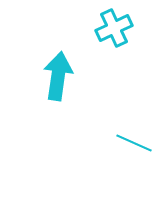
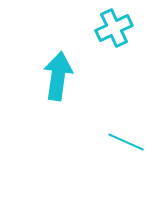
cyan line: moved 8 px left, 1 px up
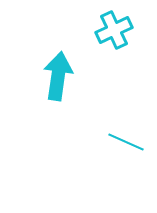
cyan cross: moved 2 px down
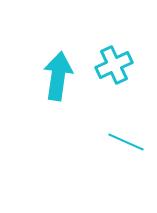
cyan cross: moved 35 px down
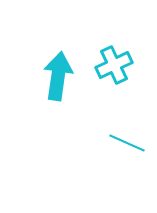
cyan line: moved 1 px right, 1 px down
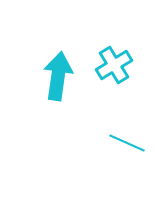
cyan cross: rotated 6 degrees counterclockwise
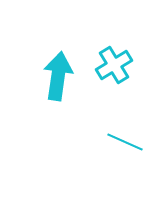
cyan line: moved 2 px left, 1 px up
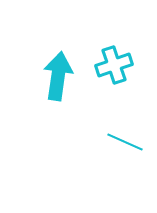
cyan cross: rotated 12 degrees clockwise
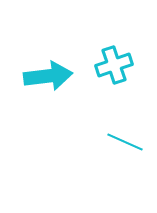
cyan arrow: moved 10 px left; rotated 75 degrees clockwise
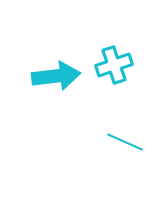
cyan arrow: moved 8 px right
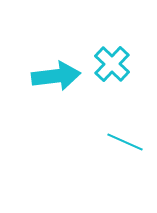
cyan cross: moved 2 px left, 1 px up; rotated 27 degrees counterclockwise
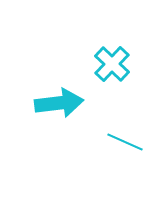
cyan arrow: moved 3 px right, 27 px down
